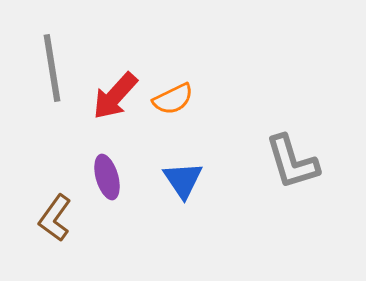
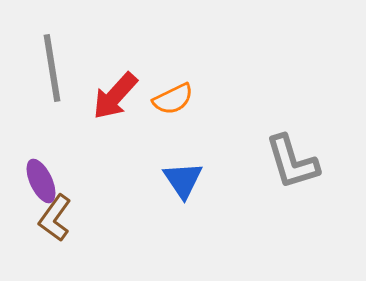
purple ellipse: moved 66 px left, 4 px down; rotated 9 degrees counterclockwise
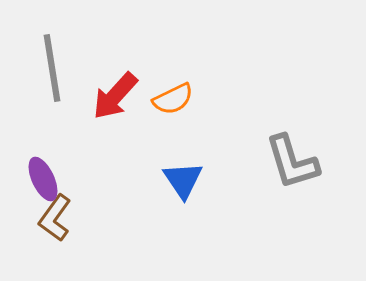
purple ellipse: moved 2 px right, 2 px up
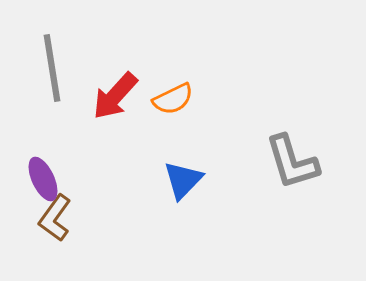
blue triangle: rotated 18 degrees clockwise
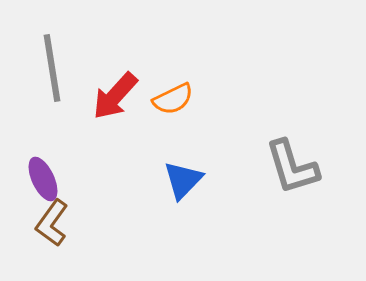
gray L-shape: moved 5 px down
brown L-shape: moved 3 px left, 5 px down
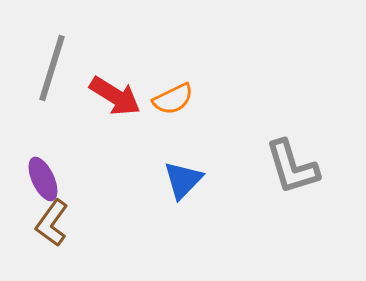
gray line: rotated 26 degrees clockwise
red arrow: rotated 100 degrees counterclockwise
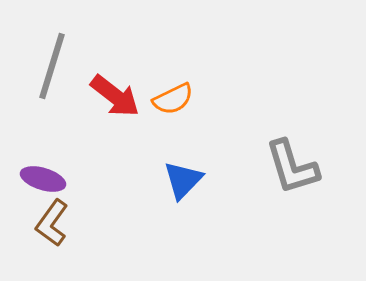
gray line: moved 2 px up
red arrow: rotated 6 degrees clockwise
purple ellipse: rotated 48 degrees counterclockwise
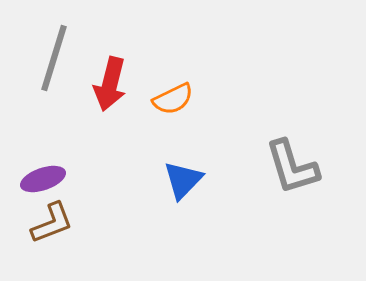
gray line: moved 2 px right, 8 px up
red arrow: moved 5 px left, 12 px up; rotated 66 degrees clockwise
purple ellipse: rotated 36 degrees counterclockwise
brown L-shape: rotated 147 degrees counterclockwise
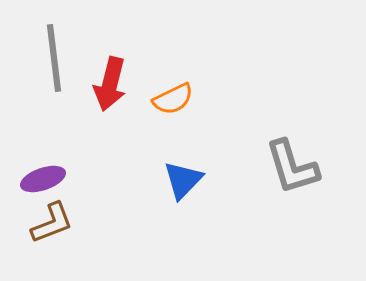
gray line: rotated 24 degrees counterclockwise
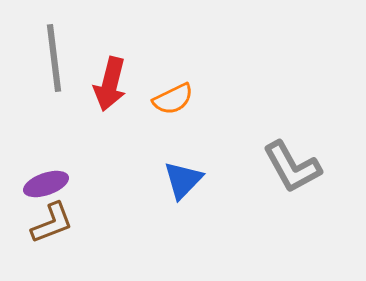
gray L-shape: rotated 12 degrees counterclockwise
purple ellipse: moved 3 px right, 5 px down
